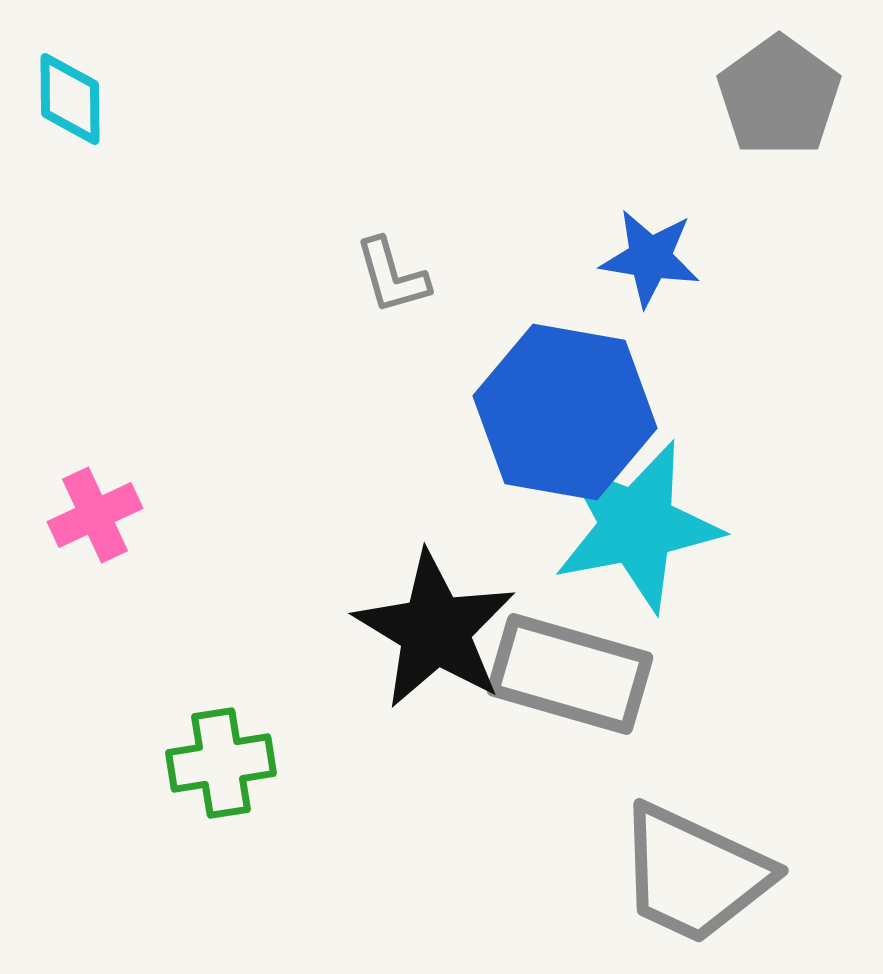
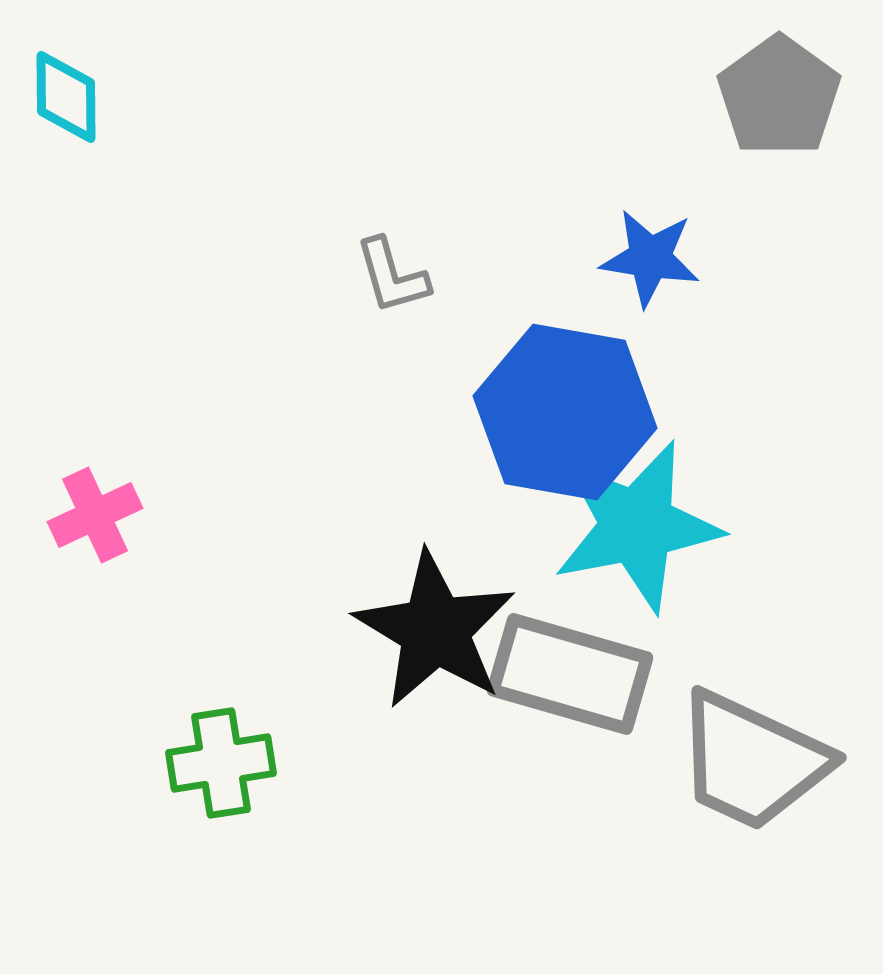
cyan diamond: moved 4 px left, 2 px up
gray trapezoid: moved 58 px right, 113 px up
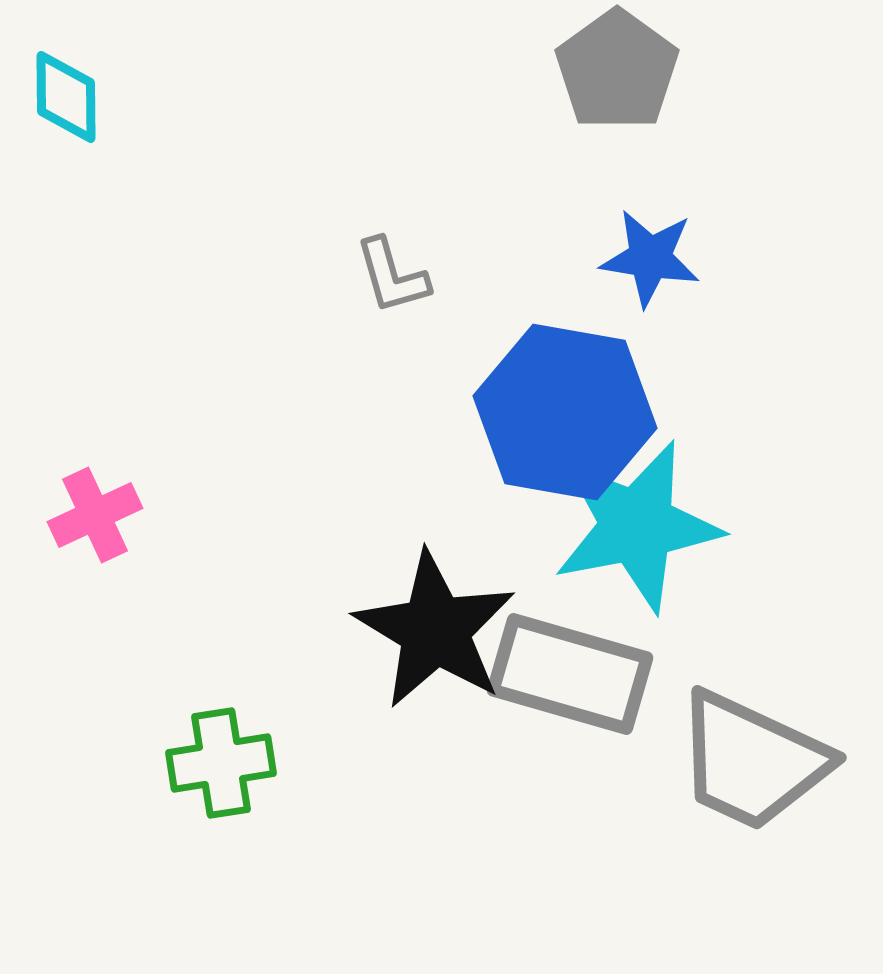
gray pentagon: moved 162 px left, 26 px up
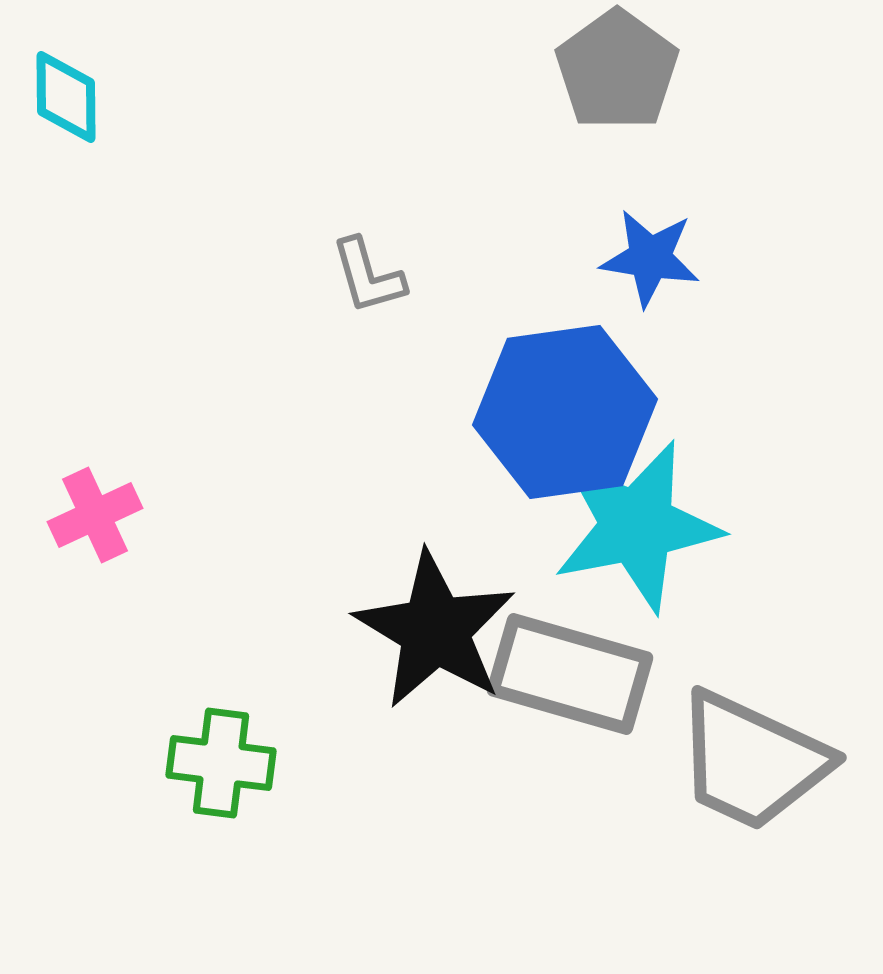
gray L-shape: moved 24 px left
blue hexagon: rotated 18 degrees counterclockwise
green cross: rotated 16 degrees clockwise
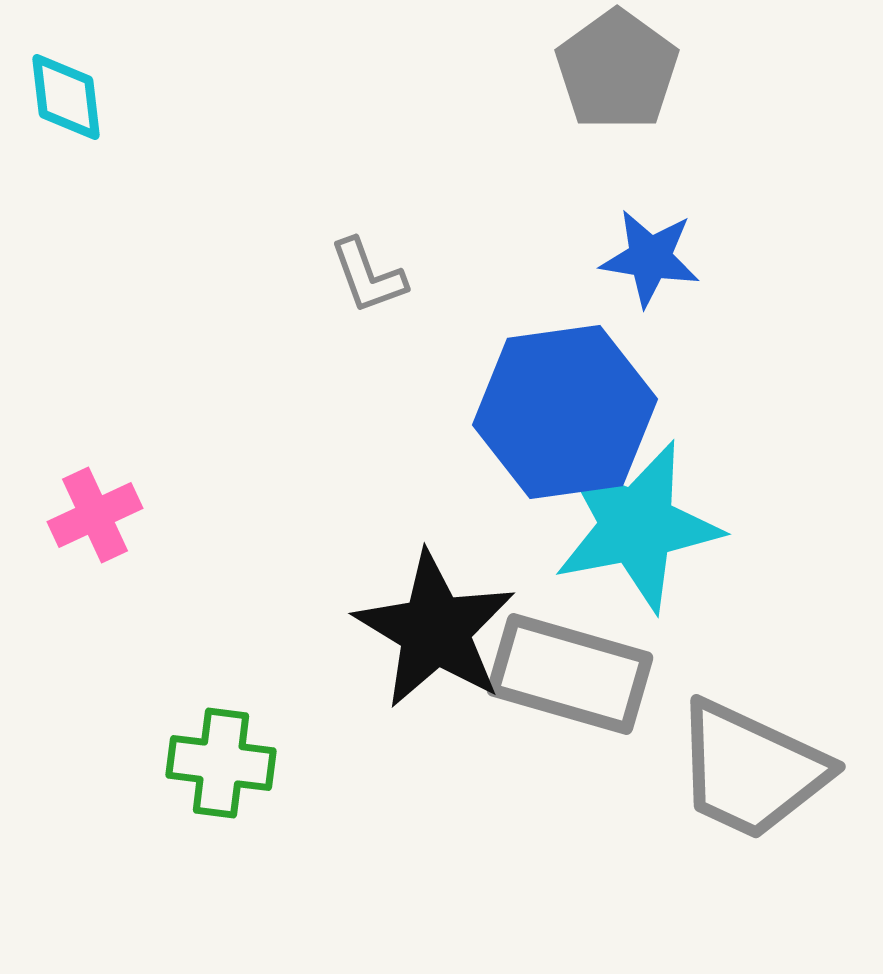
cyan diamond: rotated 6 degrees counterclockwise
gray L-shape: rotated 4 degrees counterclockwise
gray trapezoid: moved 1 px left, 9 px down
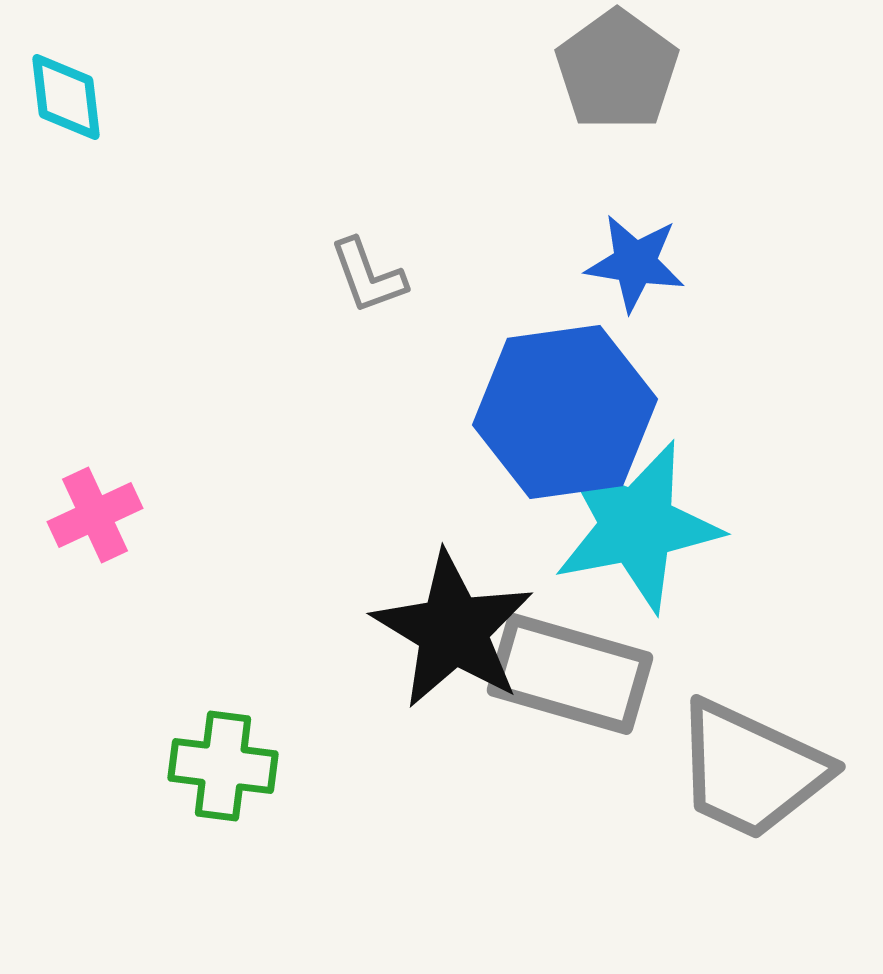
blue star: moved 15 px left, 5 px down
black star: moved 18 px right
green cross: moved 2 px right, 3 px down
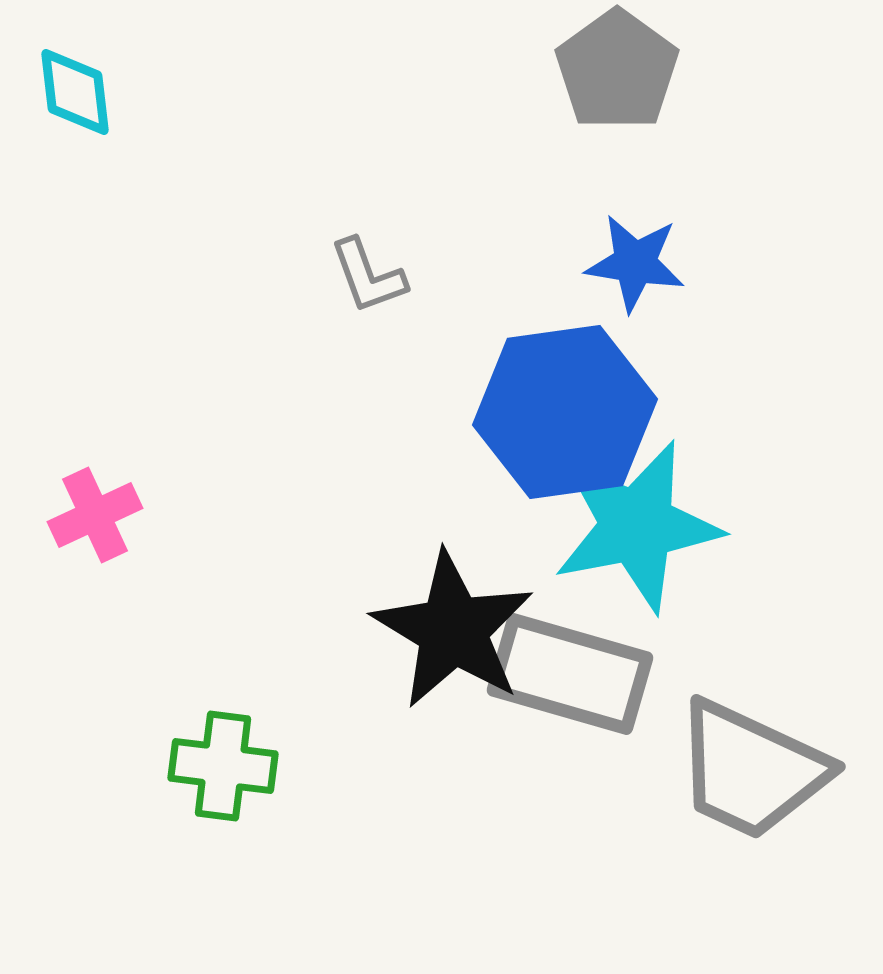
cyan diamond: moved 9 px right, 5 px up
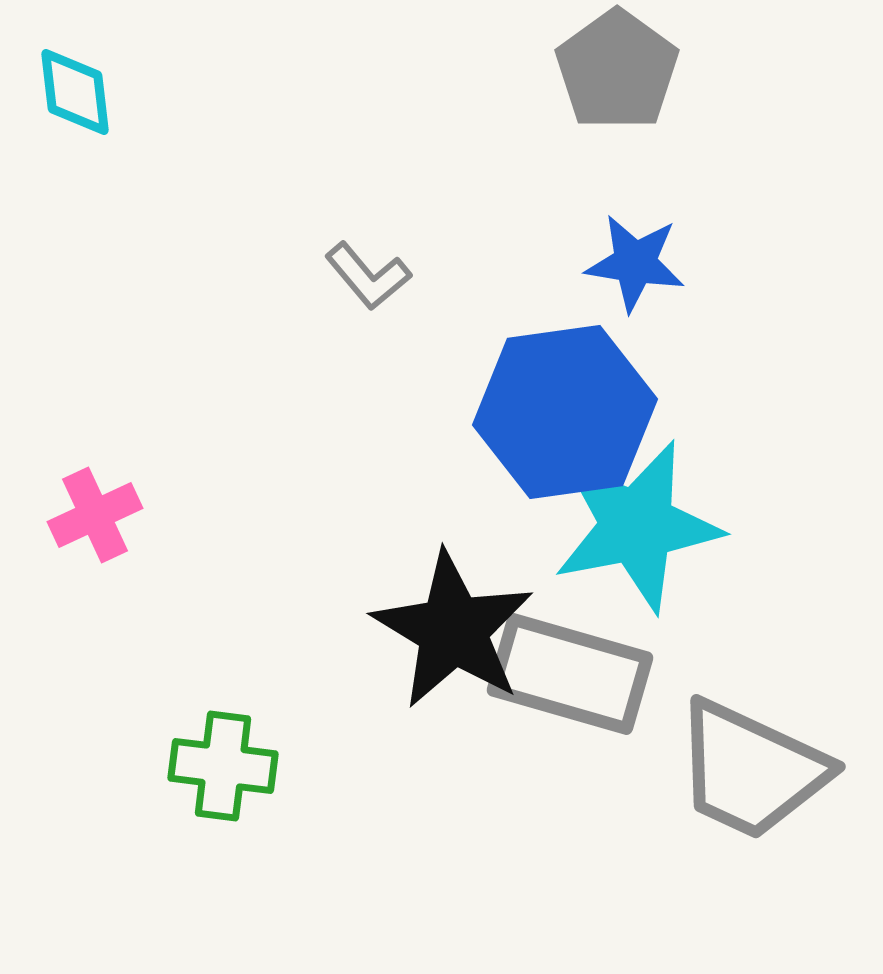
gray L-shape: rotated 20 degrees counterclockwise
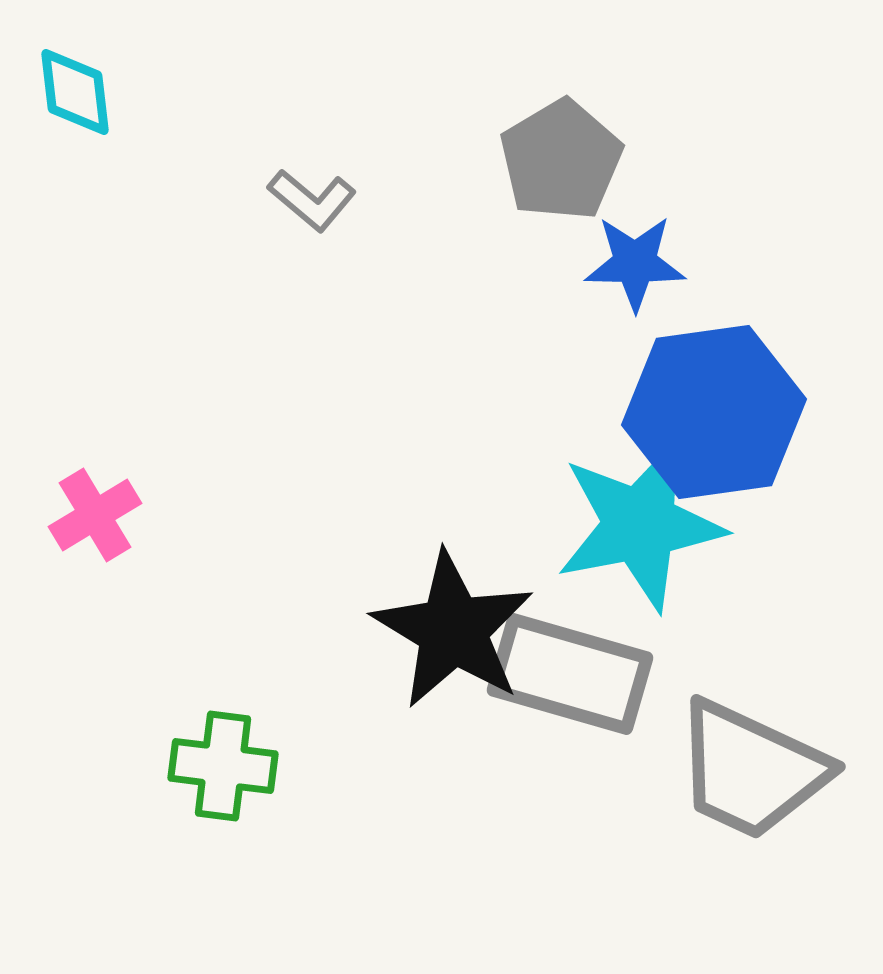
gray pentagon: moved 56 px left, 90 px down; rotated 5 degrees clockwise
blue star: rotated 8 degrees counterclockwise
gray L-shape: moved 56 px left, 76 px up; rotated 10 degrees counterclockwise
blue hexagon: moved 149 px right
pink cross: rotated 6 degrees counterclockwise
cyan star: moved 3 px right, 1 px up
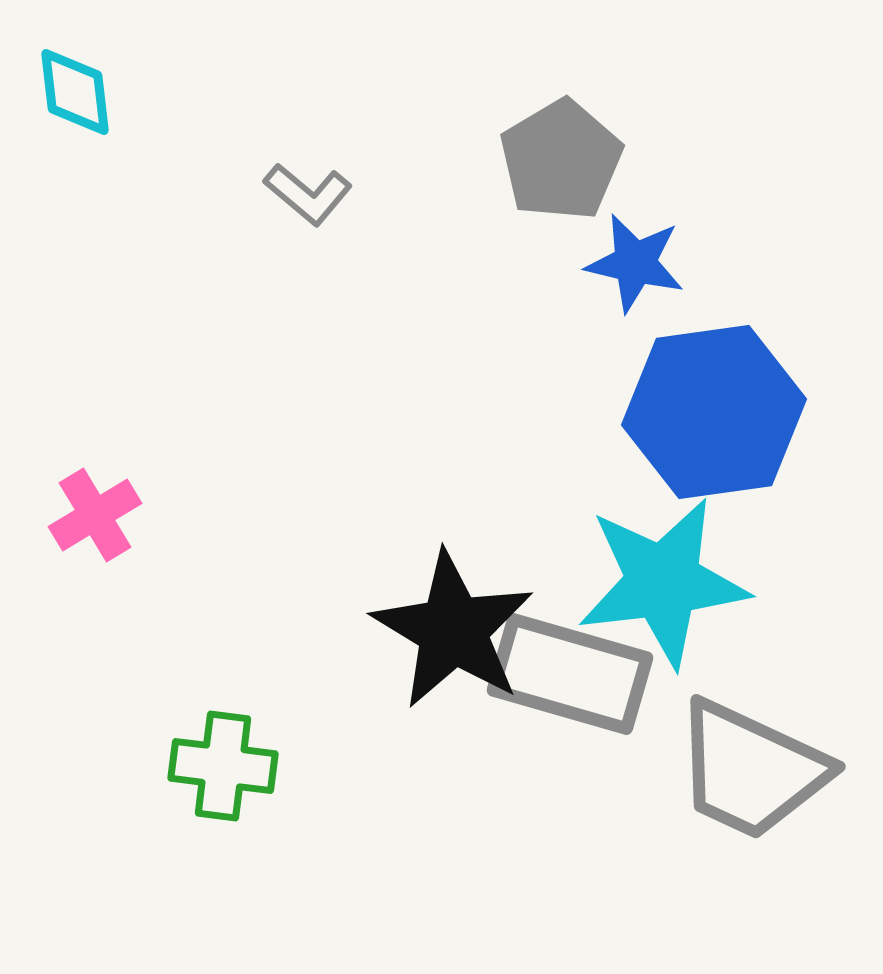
gray L-shape: moved 4 px left, 6 px up
blue star: rotated 12 degrees clockwise
cyan star: moved 23 px right, 57 px down; rotated 4 degrees clockwise
